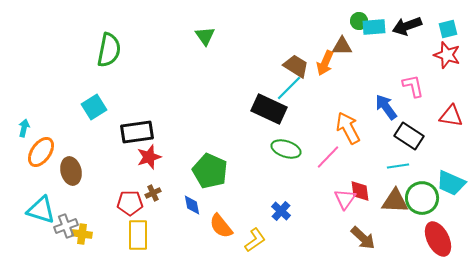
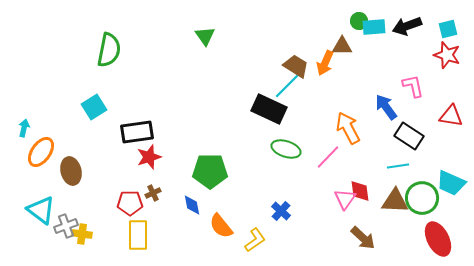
cyan line at (289, 88): moved 2 px left, 2 px up
green pentagon at (210, 171): rotated 24 degrees counterclockwise
cyan triangle at (41, 210): rotated 20 degrees clockwise
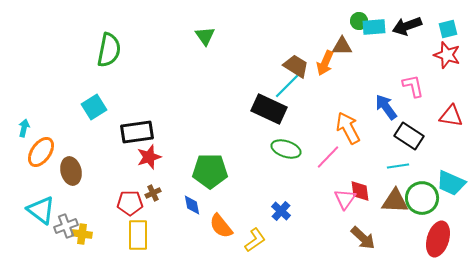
red ellipse at (438, 239): rotated 44 degrees clockwise
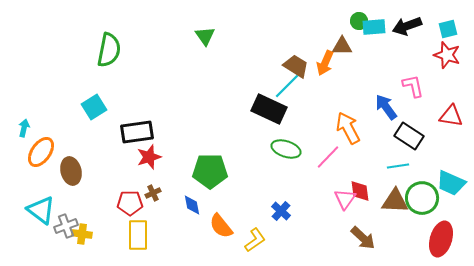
red ellipse at (438, 239): moved 3 px right
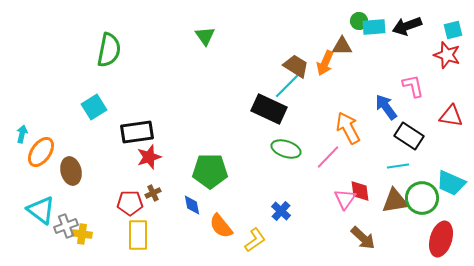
cyan square at (448, 29): moved 5 px right, 1 px down
cyan arrow at (24, 128): moved 2 px left, 6 px down
brown triangle at (395, 201): rotated 12 degrees counterclockwise
